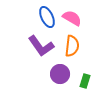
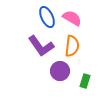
purple circle: moved 3 px up
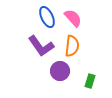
pink semicircle: moved 1 px right; rotated 18 degrees clockwise
green rectangle: moved 5 px right
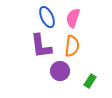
pink semicircle: rotated 120 degrees counterclockwise
purple L-shape: rotated 28 degrees clockwise
green rectangle: rotated 16 degrees clockwise
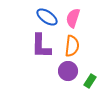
blue ellipse: rotated 30 degrees counterclockwise
purple L-shape: rotated 8 degrees clockwise
purple circle: moved 8 px right
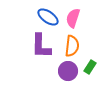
blue ellipse: moved 1 px right
green rectangle: moved 14 px up
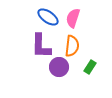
purple circle: moved 9 px left, 4 px up
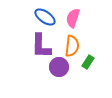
blue ellipse: moved 3 px left
green rectangle: moved 2 px left, 5 px up
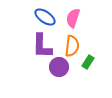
purple L-shape: moved 1 px right
